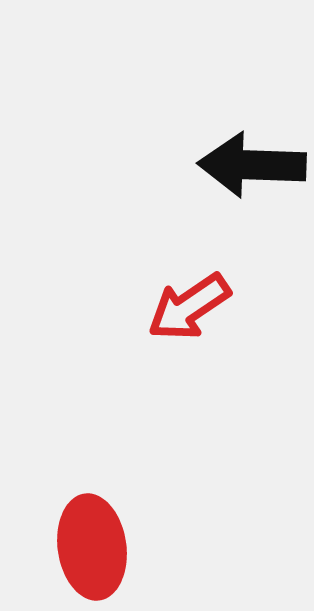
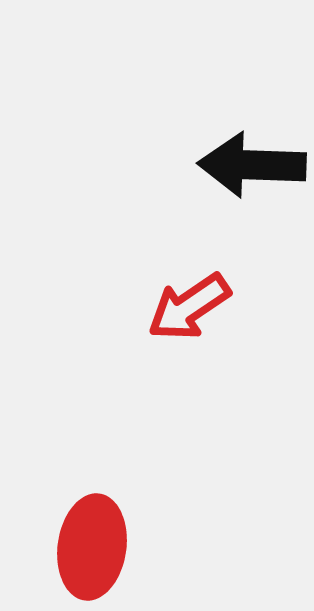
red ellipse: rotated 16 degrees clockwise
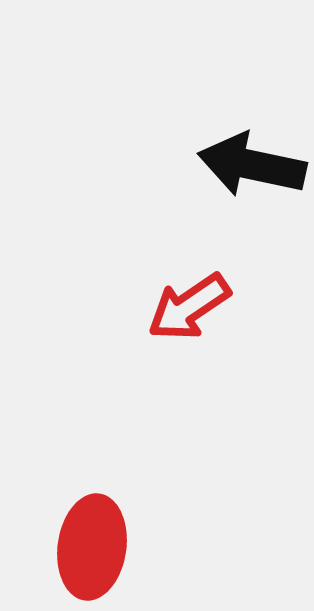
black arrow: rotated 10 degrees clockwise
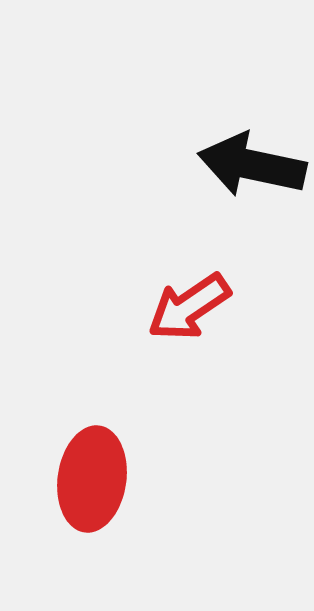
red ellipse: moved 68 px up
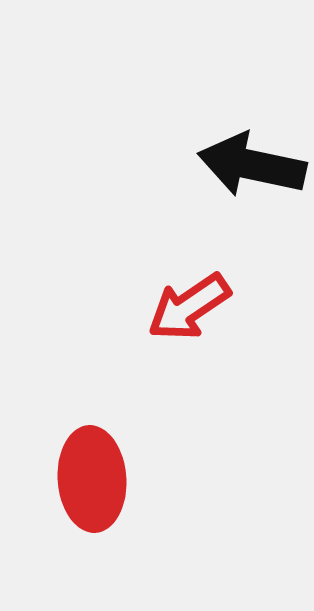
red ellipse: rotated 12 degrees counterclockwise
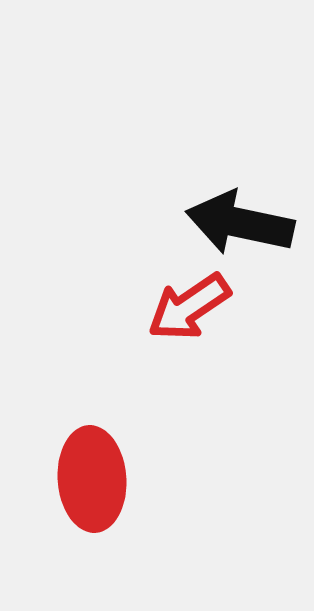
black arrow: moved 12 px left, 58 px down
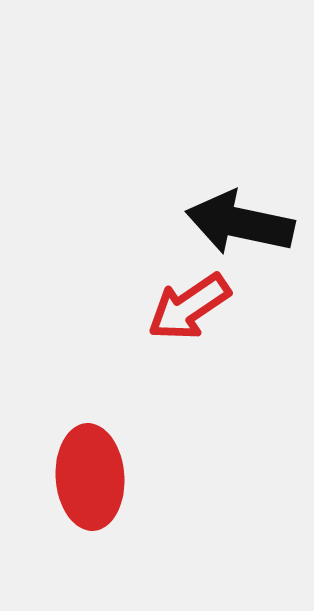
red ellipse: moved 2 px left, 2 px up
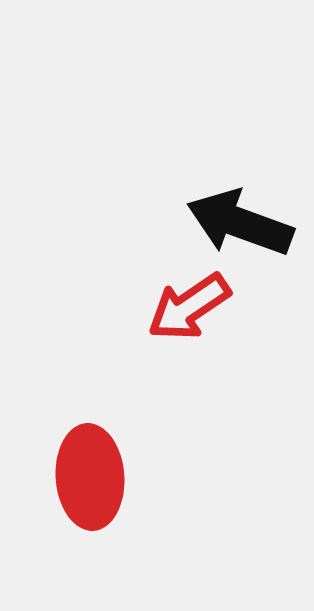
black arrow: rotated 8 degrees clockwise
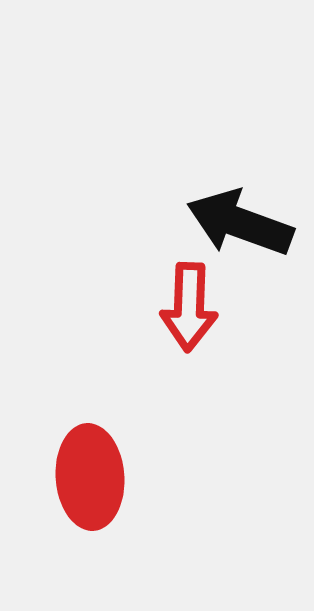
red arrow: rotated 54 degrees counterclockwise
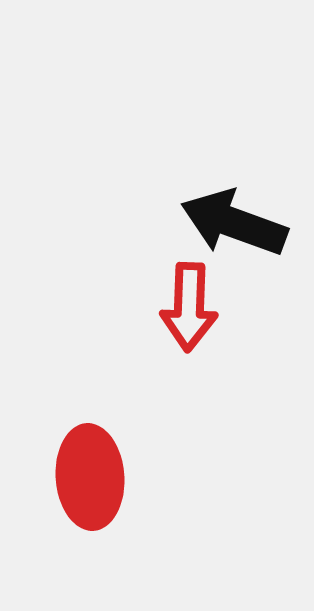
black arrow: moved 6 px left
